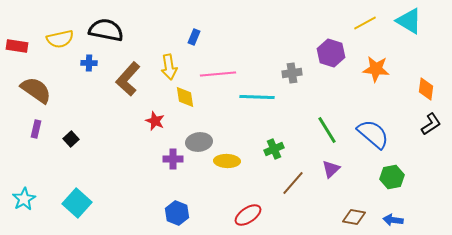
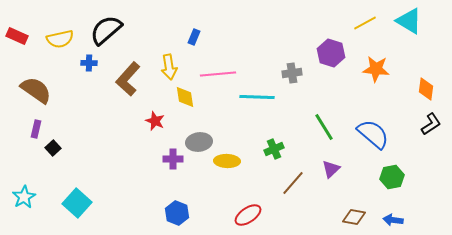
black semicircle: rotated 52 degrees counterclockwise
red rectangle: moved 10 px up; rotated 15 degrees clockwise
green line: moved 3 px left, 3 px up
black square: moved 18 px left, 9 px down
cyan star: moved 2 px up
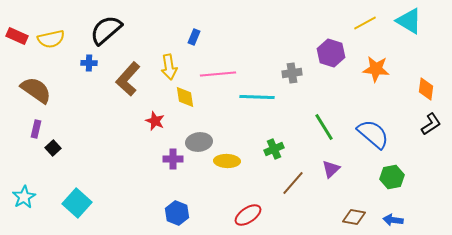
yellow semicircle: moved 9 px left
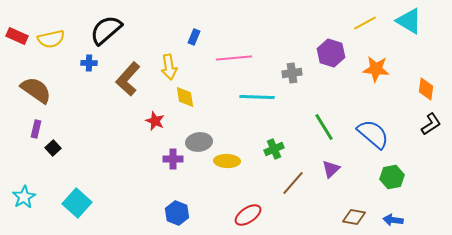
pink line: moved 16 px right, 16 px up
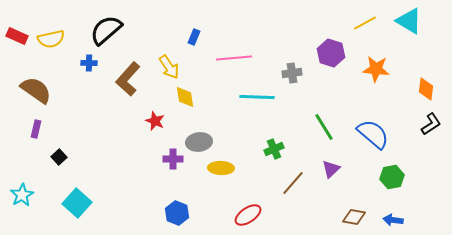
yellow arrow: rotated 25 degrees counterclockwise
black square: moved 6 px right, 9 px down
yellow ellipse: moved 6 px left, 7 px down
cyan star: moved 2 px left, 2 px up
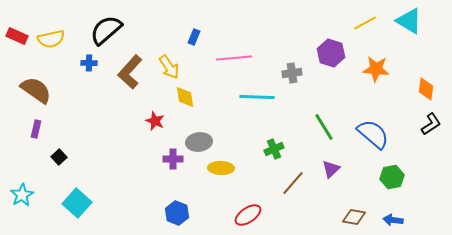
brown L-shape: moved 2 px right, 7 px up
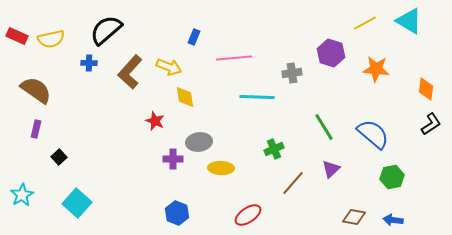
yellow arrow: rotated 35 degrees counterclockwise
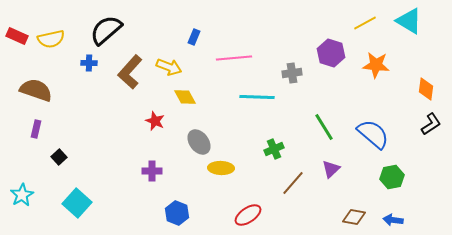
orange star: moved 4 px up
brown semicircle: rotated 16 degrees counterclockwise
yellow diamond: rotated 20 degrees counterclockwise
gray ellipse: rotated 60 degrees clockwise
purple cross: moved 21 px left, 12 px down
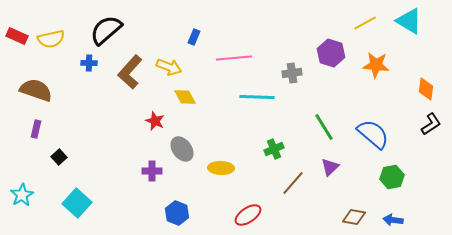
gray ellipse: moved 17 px left, 7 px down
purple triangle: moved 1 px left, 2 px up
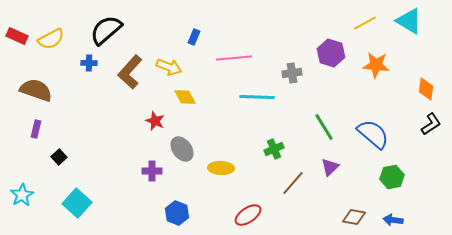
yellow semicircle: rotated 16 degrees counterclockwise
